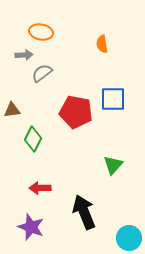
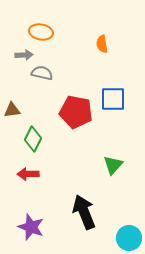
gray semicircle: rotated 50 degrees clockwise
red arrow: moved 12 px left, 14 px up
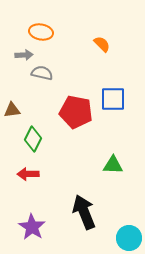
orange semicircle: rotated 144 degrees clockwise
green triangle: rotated 50 degrees clockwise
purple star: moved 1 px right; rotated 12 degrees clockwise
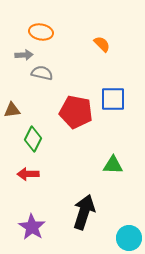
black arrow: rotated 40 degrees clockwise
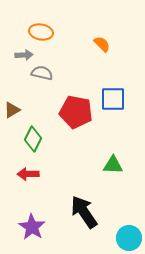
brown triangle: rotated 24 degrees counterclockwise
black arrow: rotated 52 degrees counterclockwise
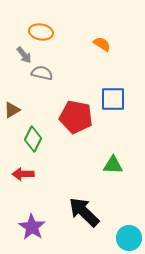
orange semicircle: rotated 12 degrees counterclockwise
gray arrow: rotated 54 degrees clockwise
red pentagon: moved 5 px down
red arrow: moved 5 px left
black arrow: rotated 12 degrees counterclockwise
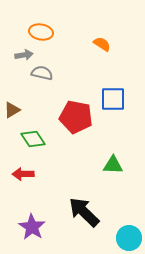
gray arrow: rotated 60 degrees counterclockwise
green diamond: rotated 60 degrees counterclockwise
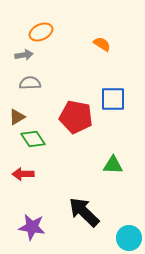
orange ellipse: rotated 35 degrees counterclockwise
gray semicircle: moved 12 px left, 10 px down; rotated 15 degrees counterclockwise
brown triangle: moved 5 px right, 7 px down
purple star: rotated 24 degrees counterclockwise
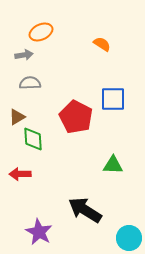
red pentagon: rotated 16 degrees clockwise
green diamond: rotated 30 degrees clockwise
red arrow: moved 3 px left
black arrow: moved 1 px right, 2 px up; rotated 12 degrees counterclockwise
purple star: moved 7 px right, 5 px down; rotated 20 degrees clockwise
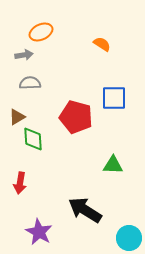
blue square: moved 1 px right, 1 px up
red pentagon: rotated 12 degrees counterclockwise
red arrow: moved 9 px down; rotated 80 degrees counterclockwise
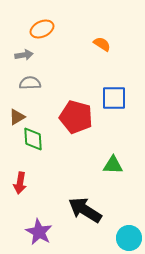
orange ellipse: moved 1 px right, 3 px up
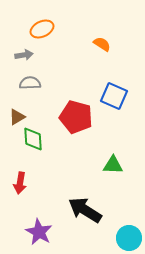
blue square: moved 2 px up; rotated 24 degrees clockwise
